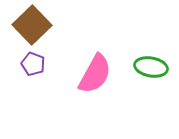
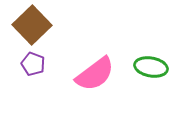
pink semicircle: rotated 24 degrees clockwise
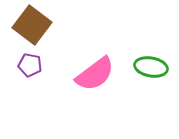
brown square: rotated 9 degrees counterclockwise
purple pentagon: moved 3 px left, 1 px down; rotated 10 degrees counterclockwise
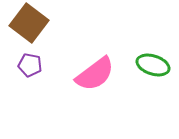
brown square: moved 3 px left, 2 px up
green ellipse: moved 2 px right, 2 px up; rotated 8 degrees clockwise
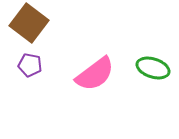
green ellipse: moved 3 px down
